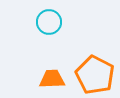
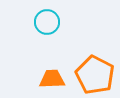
cyan circle: moved 2 px left
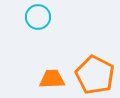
cyan circle: moved 9 px left, 5 px up
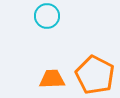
cyan circle: moved 9 px right, 1 px up
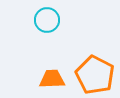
cyan circle: moved 4 px down
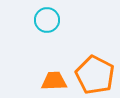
orange trapezoid: moved 2 px right, 2 px down
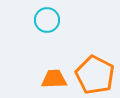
orange trapezoid: moved 2 px up
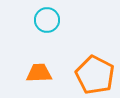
orange trapezoid: moved 15 px left, 6 px up
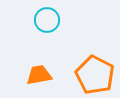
orange trapezoid: moved 2 px down; rotated 8 degrees counterclockwise
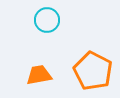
orange pentagon: moved 2 px left, 4 px up
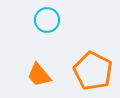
orange trapezoid: rotated 120 degrees counterclockwise
